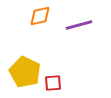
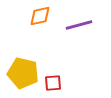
yellow pentagon: moved 2 px left, 1 px down; rotated 12 degrees counterclockwise
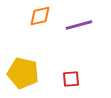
red square: moved 18 px right, 4 px up
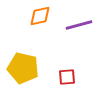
yellow pentagon: moved 5 px up
red square: moved 4 px left, 2 px up
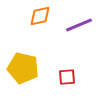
purple line: rotated 8 degrees counterclockwise
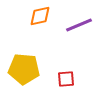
yellow pentagon: moved 1 px right, 1 px down; rotated 8 degrees counterclockwise
red square: moved 1 px left, 2 px down
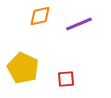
purple line: moved 1 px up
yellow pentagon: moved 1 px left, 1 px up; rotated 20 degrees clockwise
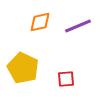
orange diamond: moved 6 px down
purple line: moved 1 px left, 2 px down
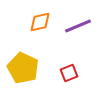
red square: moved 3 px right, 6 px up; rotated 18 degrees counterclockwise
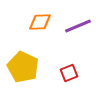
orange diamond: rotated 10 degrees clockwise
yellow pentagon: moved 1 px up
